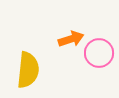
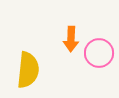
orange arrow: rotated 110 degrees clockwise
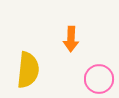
pink circle: moved 26 px down
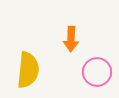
pink circle: moved 2 px left, 7 px up
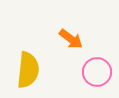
orange arrow: rotated 55 degrees counterclockwise
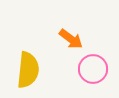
pink circle: moved 4 px left, 3 px up
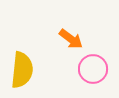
yellow semicircle: moved 6 px left
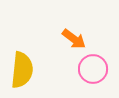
orange arrow: moved 3 px right
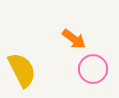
yellow semicircle: rotated 33 degrees counterclockwise
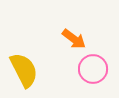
yellow semicircle: moved 2 px right
